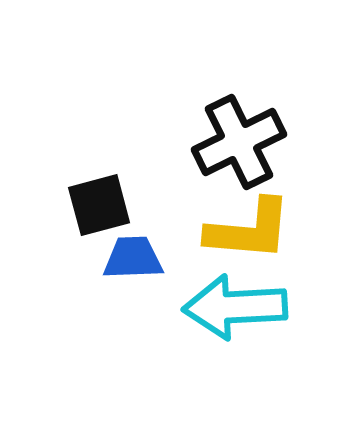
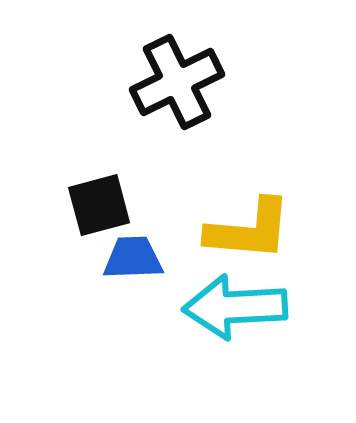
black cross: moved 62 px left, 60 px up
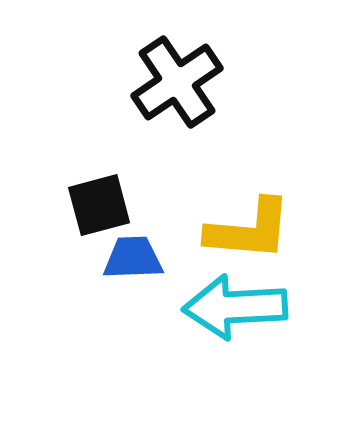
black cross: rotated 8 degrees counterclockwise
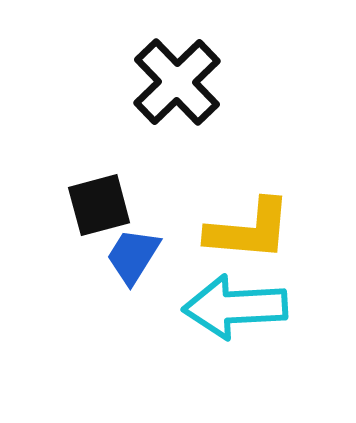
black cross: rotated 10 degrees counterclockwise
blue trapezoid: moved 2 px up; rotated 56 degrees counterclockwise
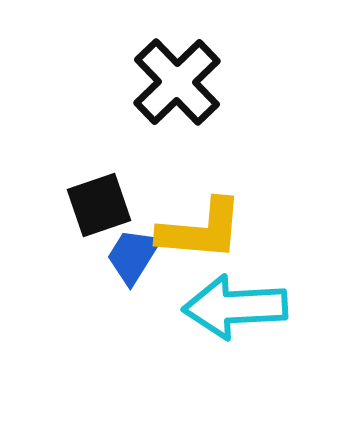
black square: rotated 4 degrees counterclockwise
yellow L-shape: moved 48 px left
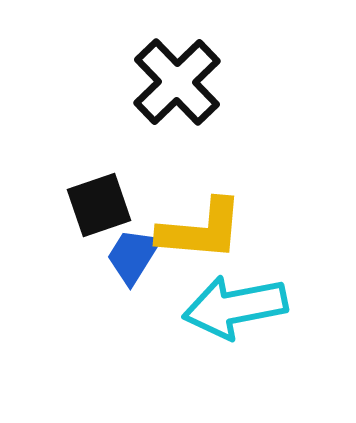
cyan arrow: rotated 8 degrees counterclockwise
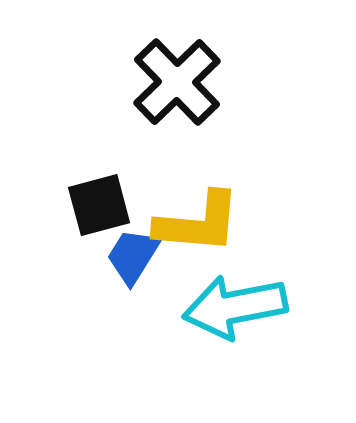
black square: rotated 4 degrees clockwise
yellow L-shape: moved 3 px left, 7 px up
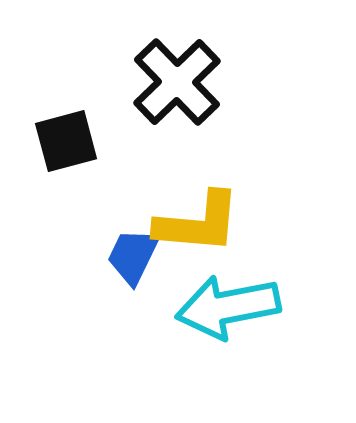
black square: moved 33 px left, 64 px up
blue trapezoid: rotated 6 degrees counterclockwise
cyan arrow: moved 7 px left
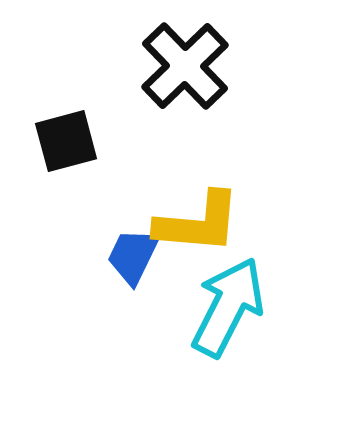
black cross: moved 8 px right, 16 px up
cyan arrow: rotated 128 degrees clockwise
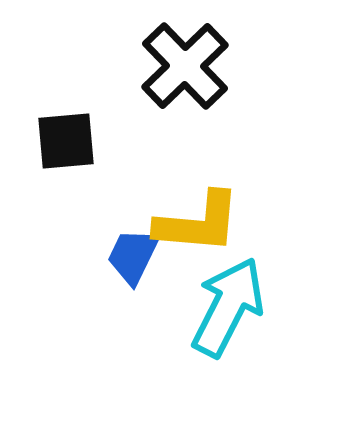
black square: rotated 10 degrees clockwise
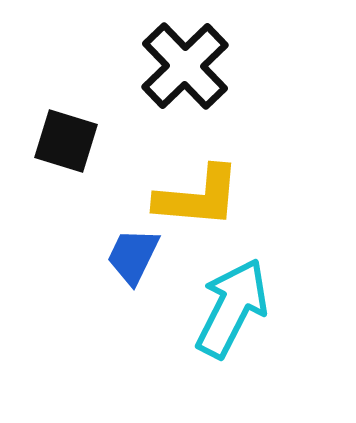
black square: rotated 22 degrees clockwise
yellow L-shape: moved 26 px up
cyan arrow: moved 4 px right, 1 px down
